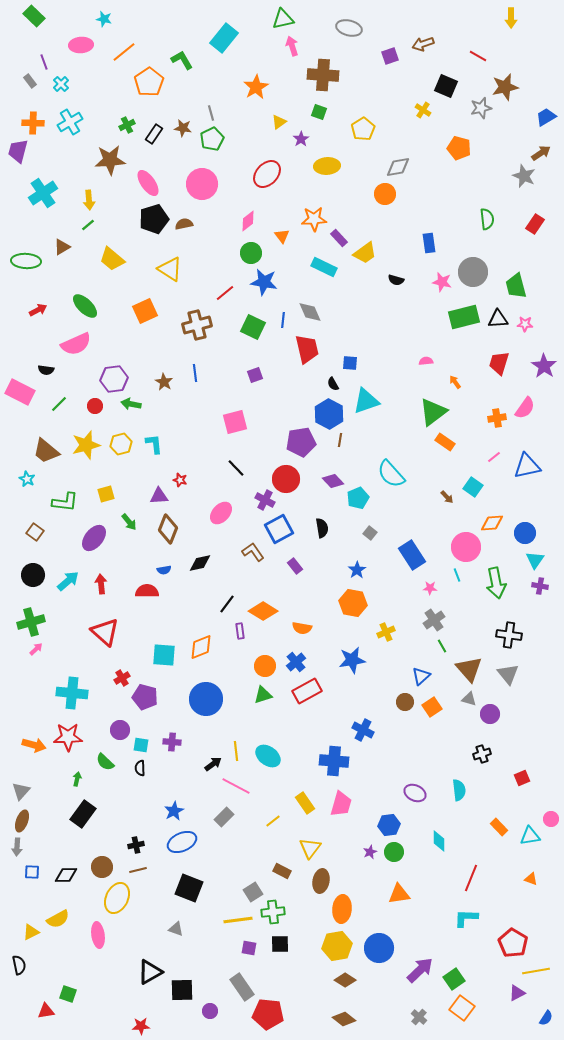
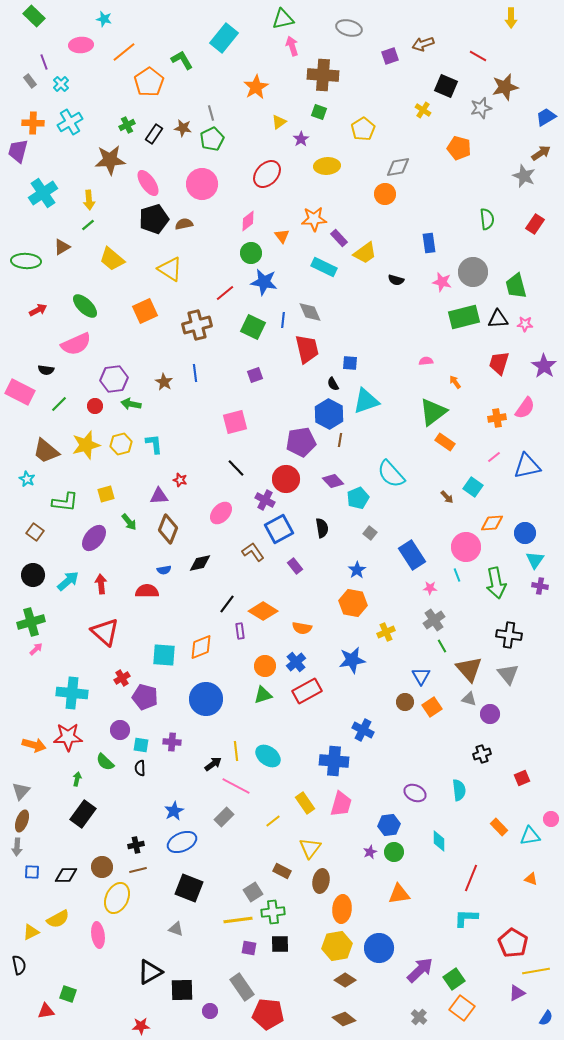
blue triangle at (421, 676): rotated 18 degrees counterclockwise
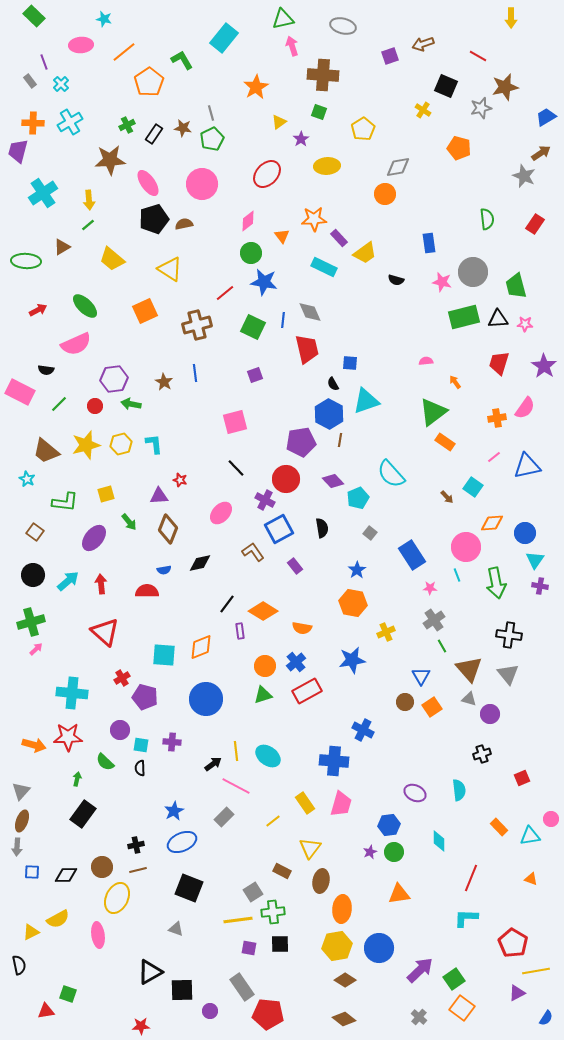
gray ellipse at (349, 28): moved 6 px left, 2 px up
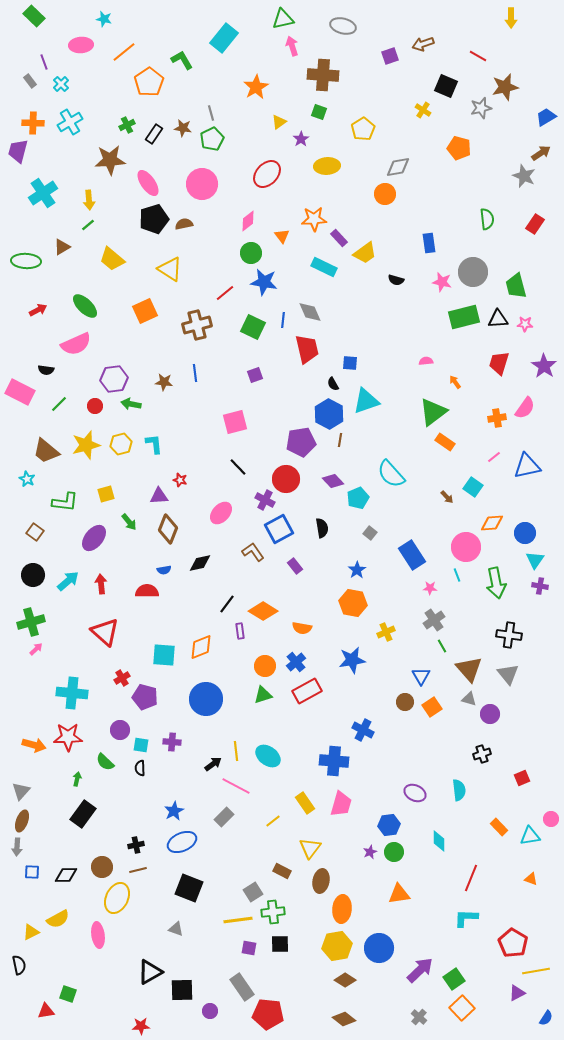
brown star at (164, 382): rotated 24 degrees counterclockwise
black line at (236, 468): moved 2 px right, 1 px up
orange square at (462, 1008): rotated 10 degrees clockwise
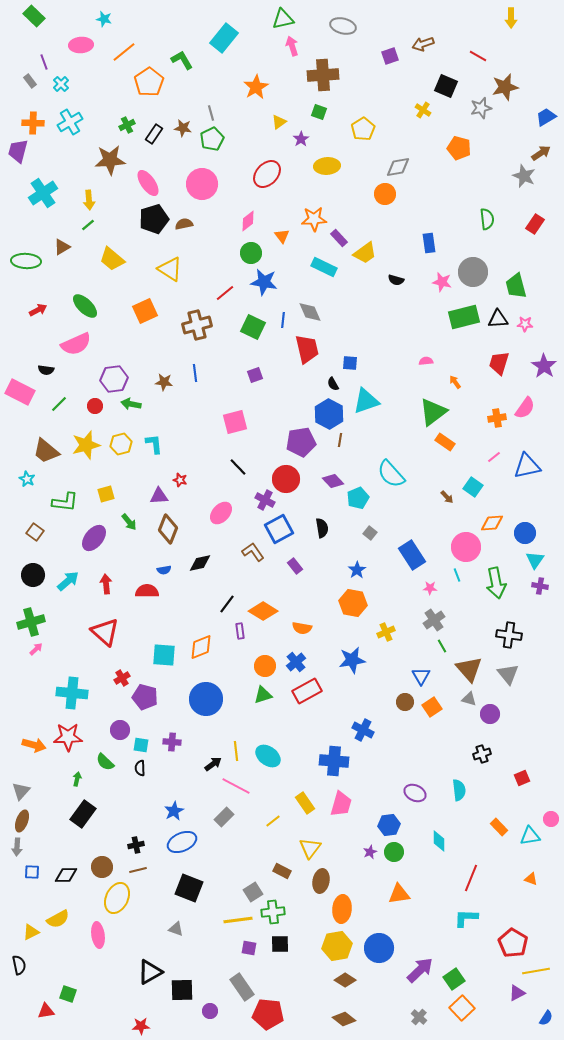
brown cross at (323, 75): rotated 8 degrees counterclockwise
red arrow at (101, 584): moved 5 px right
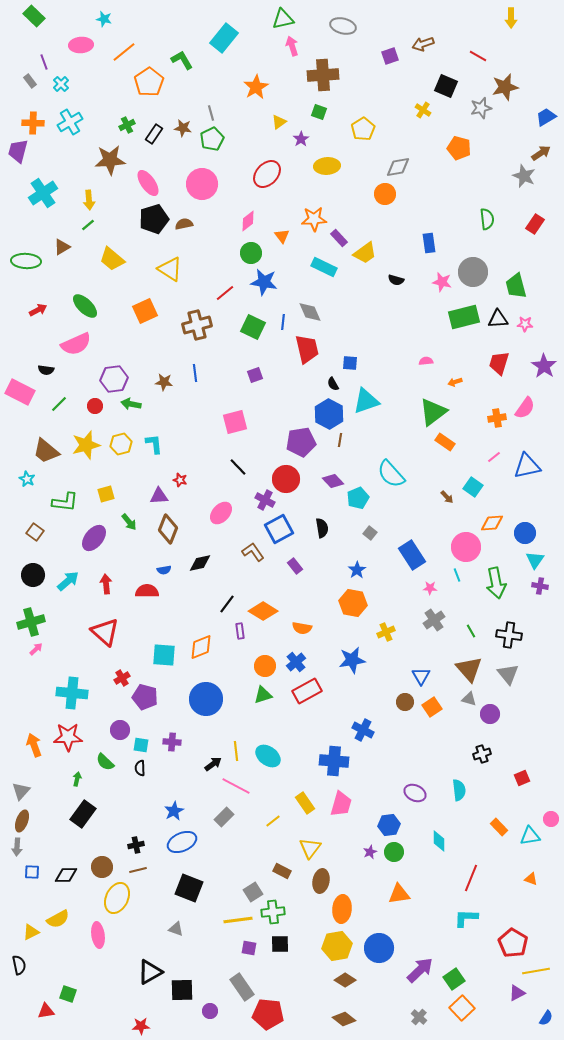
blue line at (283, 320): moved 2 px down
orange arrow at (455, 382): rotated 72 degrees counterclockwise
green line at (442, 646): moved 29 px right, 15 px up
orange arrow at (34, 745): rotated 125 degrees counterclockwise
